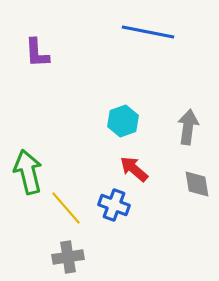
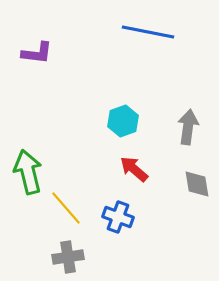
purple L-shape: rotated 80 degrees counterclockwise
blue cross: moved 4 px right, 12 px down
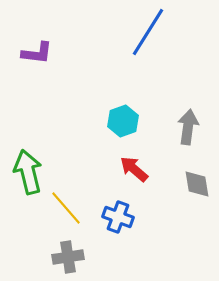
blue line: rotated 69 degrees counterclockwise
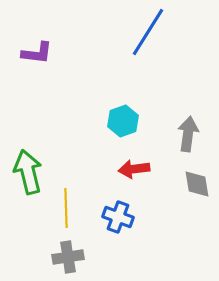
gray arrow: moved 7 px down
red arrow: rotated 48 degrees counterclockwise
yellow line: rotated 39 degrees clockwise
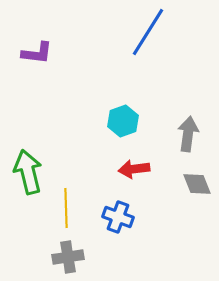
gray diamond: rotated 12 degrees counterclockwise
